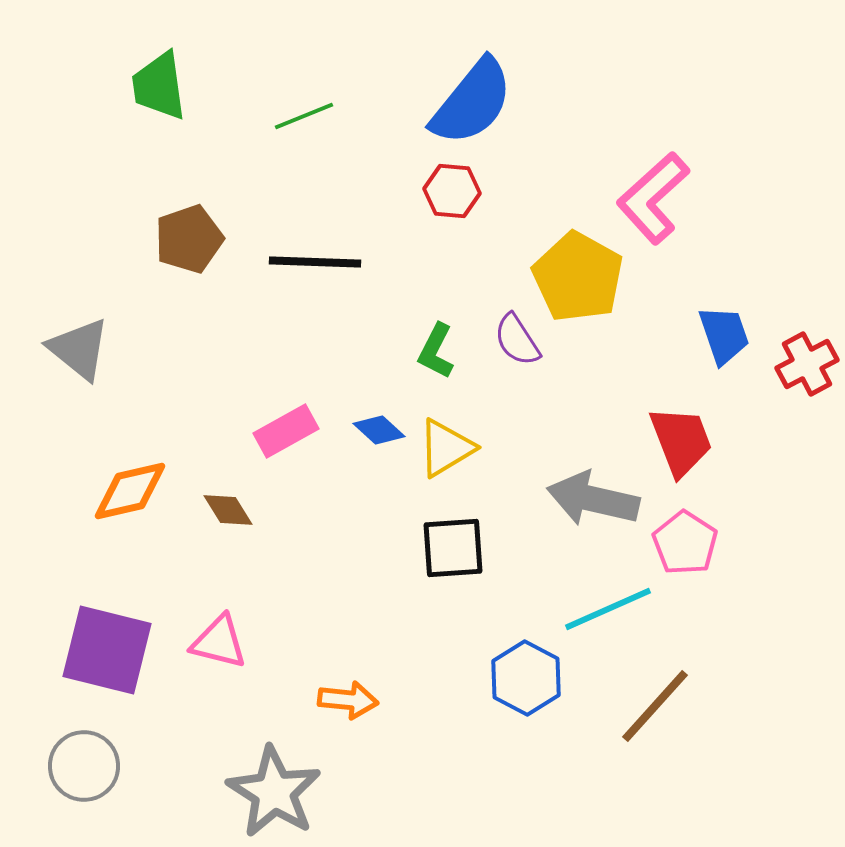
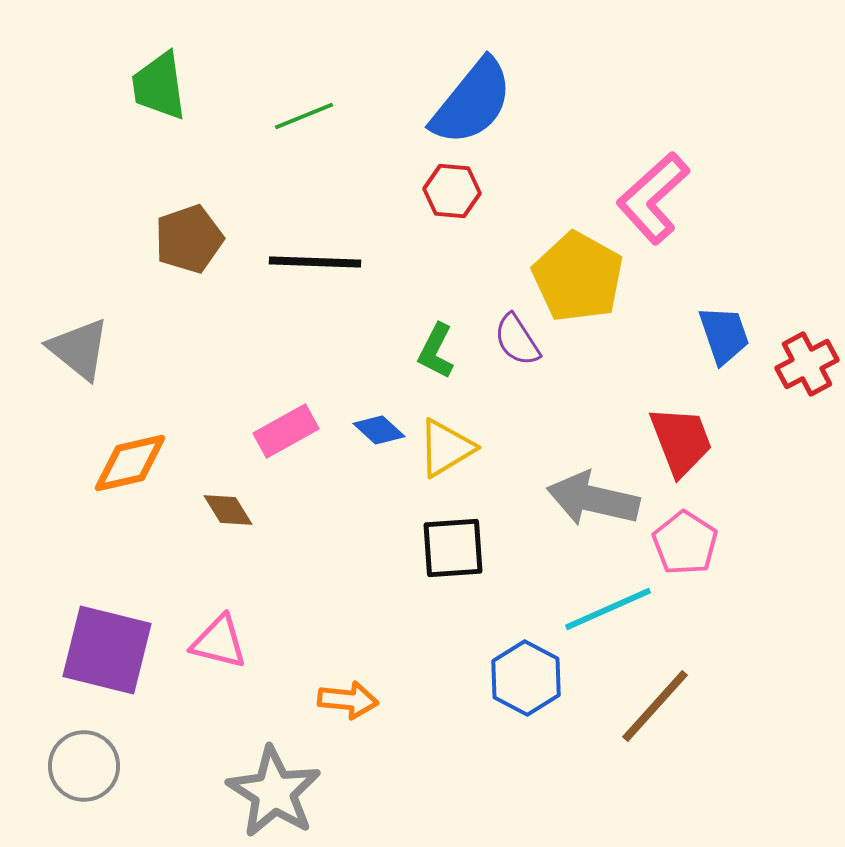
orange diamond: moved 28 px up
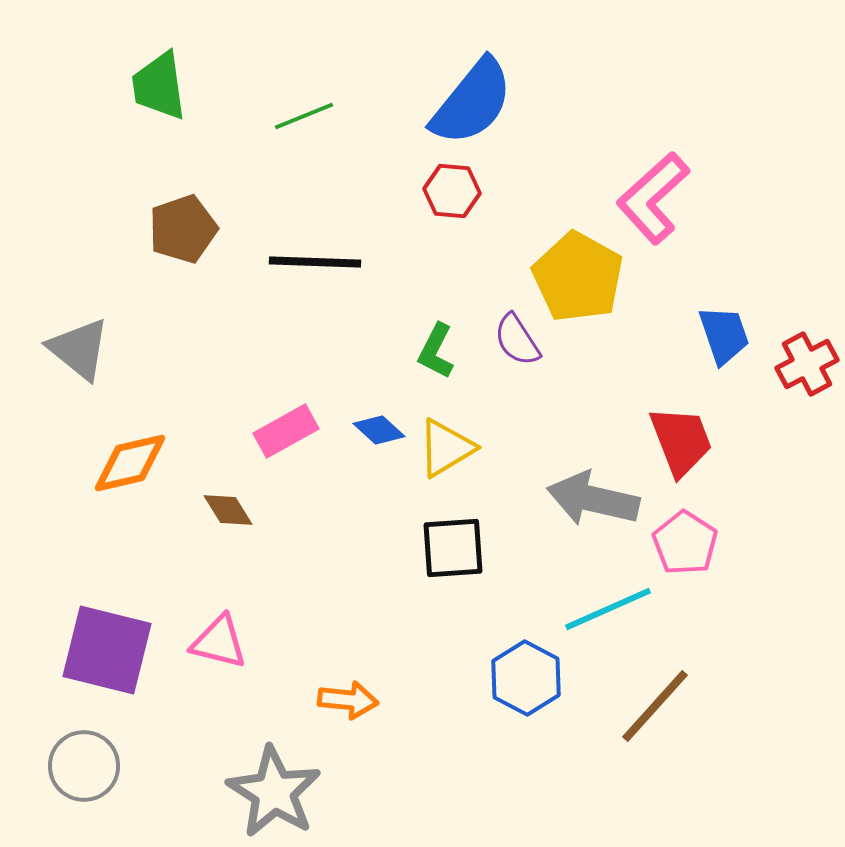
brown pentagon: moved 6 px left, 10 px up
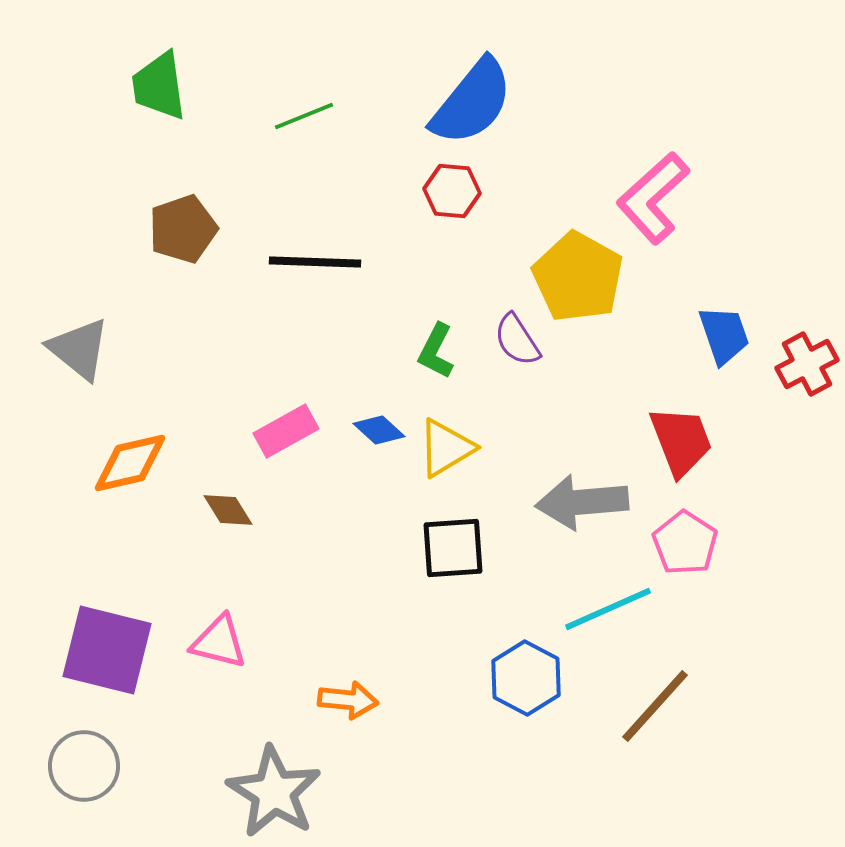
gray arrow: moved 11 px left, 3 px down; rotated 18 degrees counterclockwise
